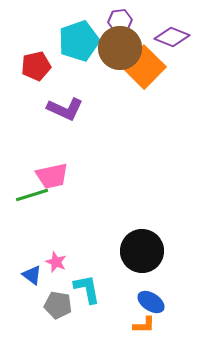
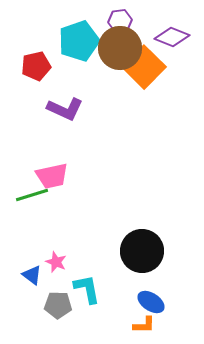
gray pentagon: rotated 8 degrees counterclockwise
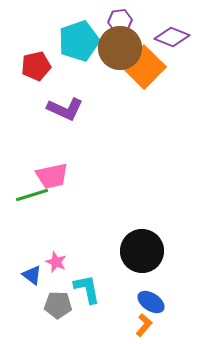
orange L-shape: rotated 50 degrees counterclockwise
